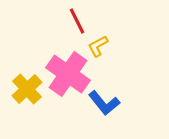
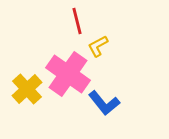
red line: rotated 12 degrees clockwise
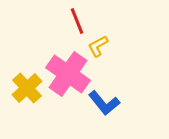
red line: rotated 8 degrees counterclockwise
yellow cross: moved 1 px up
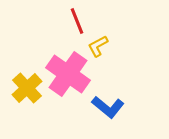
blue L-shape: moved 4 px right, 4 px down; rotated 12 degrees counterclockwise
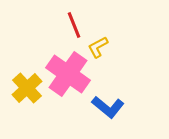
red line: moved 3 px left, 4 px down
yellow L-shape: moved 1 px down
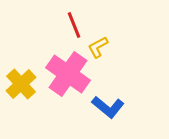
yellow cross: moved 6 px left, 4 px up
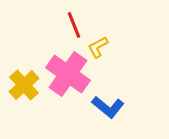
yellow cross: moved 3 px right, 1 px down
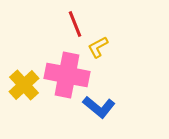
red line: moved 1 px right, 1 px up
pink cross: moved 1 px left, 1 px down; rotated 24 degrees counterclockwise
blue L-shape: moved 9 px left
